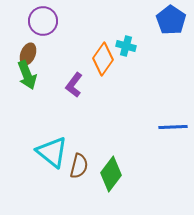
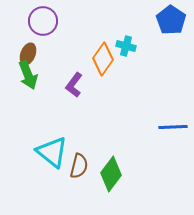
green arrow: moved 1 px right
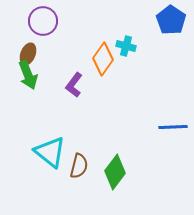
cyan triangle: moved 2 px left
green diamond: moved 4 px right, 2 px up
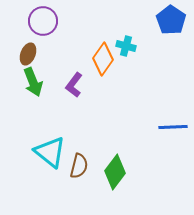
green arrow: moved 5 px right, 7 px down
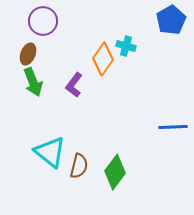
blue pentagon: rotated 8 degrees clockwise
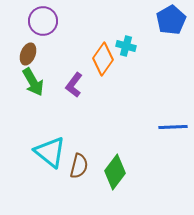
green arrow: rotated 8 degrees counterclockwise
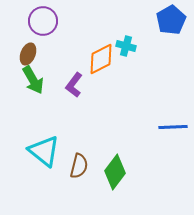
orange diamond: moved 2 px left; rotated 28 degrees clockwise
green arrow: moved 2 px up
cyan triangle: moved 6 px left, 1 px up
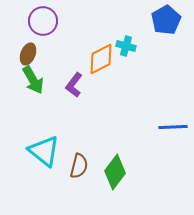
blue pentagon: moved 5 px left
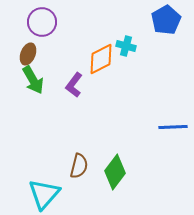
purple circle: moved 1 px left, 1 px down
cyan triangle: moved 43 px down; rotated 32 degrees clockwise
